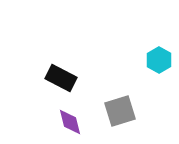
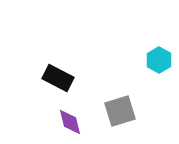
black rectangle: moved 3 px left
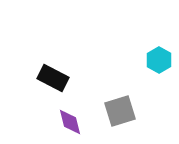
black rectangle: moved 5 px left
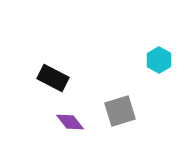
purple diamond: rotated 24 degrees counterclockwise
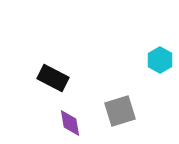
cyan hexagon: moved 1 px right
purple diamond: moved 1 px down; rotated 28 degrees clockwise
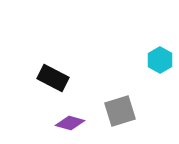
purple diamond: rotated 64 degrees counterclockwise
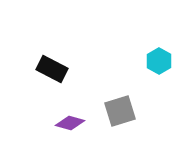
cyan hexagon: moved 1 px left, 1 px down
black rectangle: moved 1 px left, 9 px up
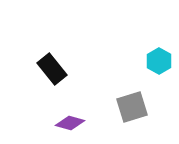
black rectangle: rotated 24 degrees clockwise
gray square: moved 12 px right, 4 px up
